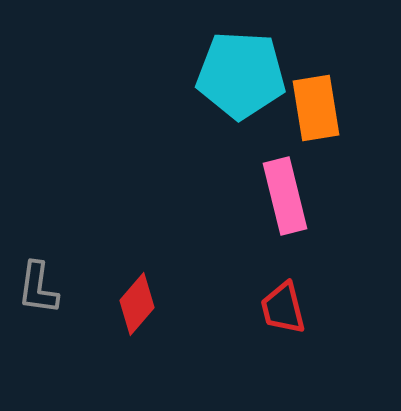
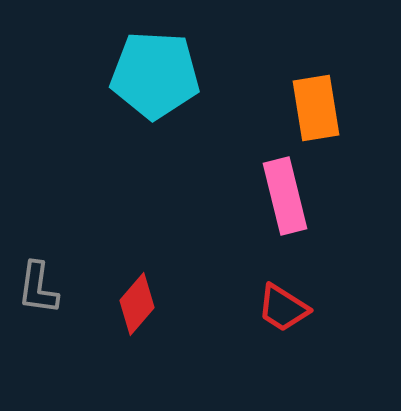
cyan pentagon: moved 86 px left
red trapezoid: rotated 44 degrees counterclockwise
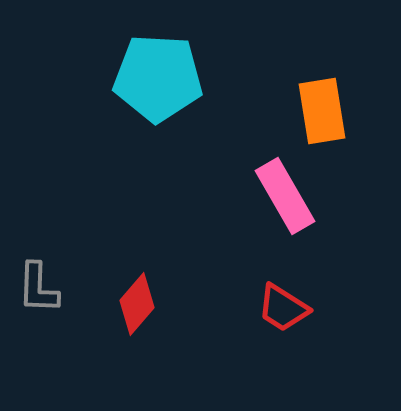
cyan pentagon: moved 3 px right, 3 px down
orange rectangle: moved 6 px right, 3 px down
pink rectangle: rotated 16 degrees counterclockwise
gray L-shape: rotated 6 degrees counterclockwise
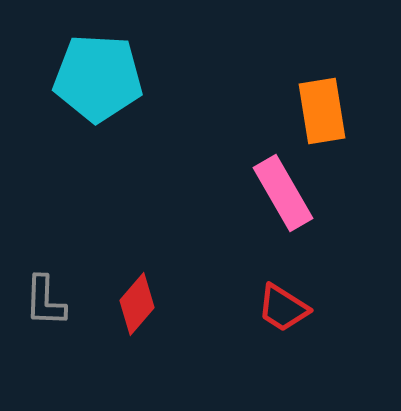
cyan pentagon: moved 60 px left
pink rectangle: moved 2 px left, 3 px up
gray L-shape: moved 7 px right, 13 px down
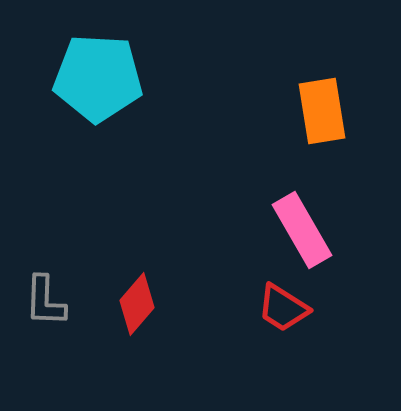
pink rectangle: moved 19 px right, 37 px down
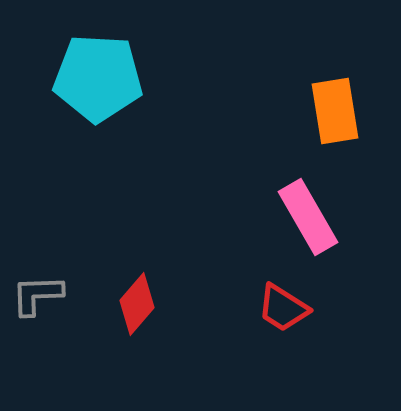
orange rectangle: moved 13 px right
pink rectangle: moved 6 px right, 13 px up
gray L-shape: moved 8 px left, 6 px up; rotated 86 degrees clockwise
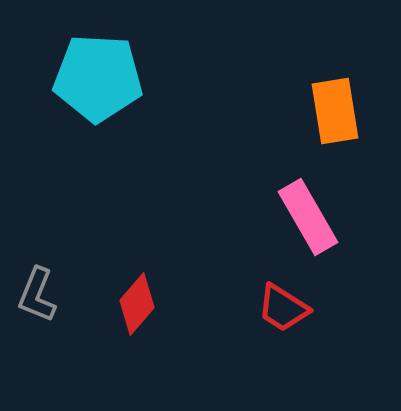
gray L-shape: rotated 66 degrees counterclockwise
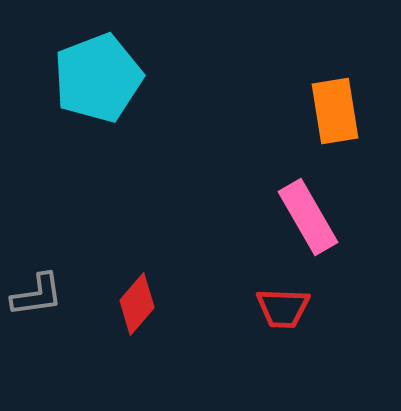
cyan pentagon: rotated 24 degrees counterclockwise
gray L-shape: rotated 120 degrees counterclockwise
red trapezoid: rotated 30 degrees counterclockwise
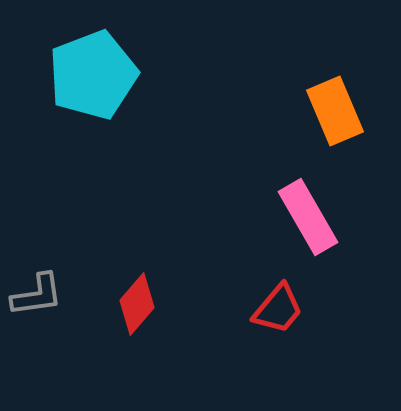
cyan pentagon: moved 5 px left, 3 px up
orange rectangle: rotated 14 degrees counterclockwise
red trapezoid: moved 5 px left, 1 px down; rotated 52 degrees counterclockwise
